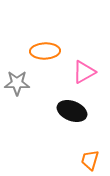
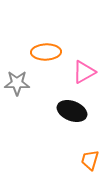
orange ellipse: moved 1 px right, 1 px down
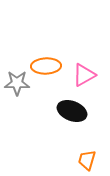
orange ellipse: moved 14 px down
pink triangle: moved 3 px down
orange trapezoid: moved 3 px left
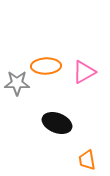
pink triangle: moved 3 px up
black ellipse: moved 15 px left, 12 px down
orange trapezoid: rotated 25 degrees counterclockwise
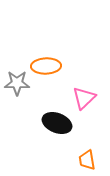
pink triangle: moved 26 px down; rotated 15 degrees counterclockwise
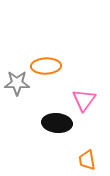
pink triangle: moved 2 px down; rotated 10 degrees counterclockwise
black ellipse: rotated 16 degrees counterclockwise
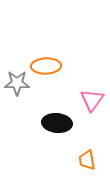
pink triangle: moved 8 px right
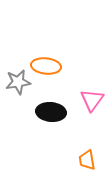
orange ellipse: rotated 8 degrees clockwise
gray star: moved 1 px right, 1 px up; rotated 10 degrees counterclockwise
black ellipse: moved 6 px left, 11 px up
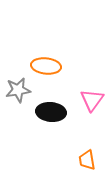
gray star: moved 8 px down
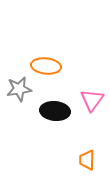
gray star: moved 1 px right, 1 px up
black ellipse: moved 4 px right, 1 px up
orange trapezoid: rotated 10 degrees clockwise
